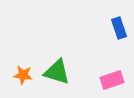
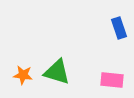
pink rectangle: rotated 25 degrees clockwise
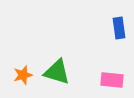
blue rectangle: rotated 10 degrees clockwise
orange star: rotated 24 degrees counterclockwise
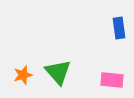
green triangle: moved 1 px right; rotated 32 degrees clockwise
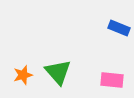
blue rectangle: rotated 60 degrees counterclockwise
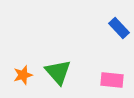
blue rectangle: rotated 25 degrees clockwise
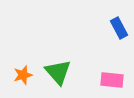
blue rectangle: rotated 15 degrees clockwise
